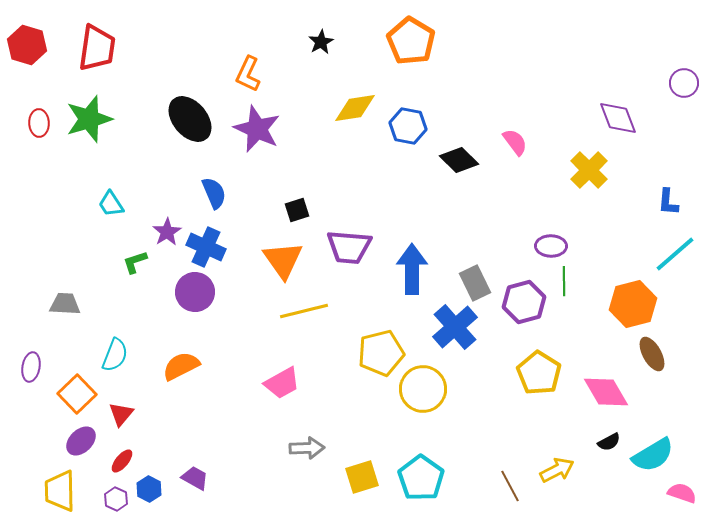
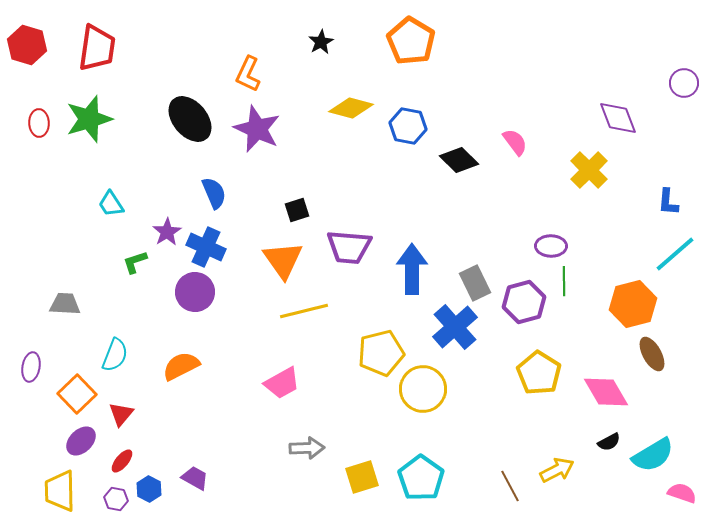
yellow diamond at (355, 108): moved 4 px left; rotated 24 degrees clockwise
purple hexagon at (116, 499): rotated 15 degrees counterclockwise
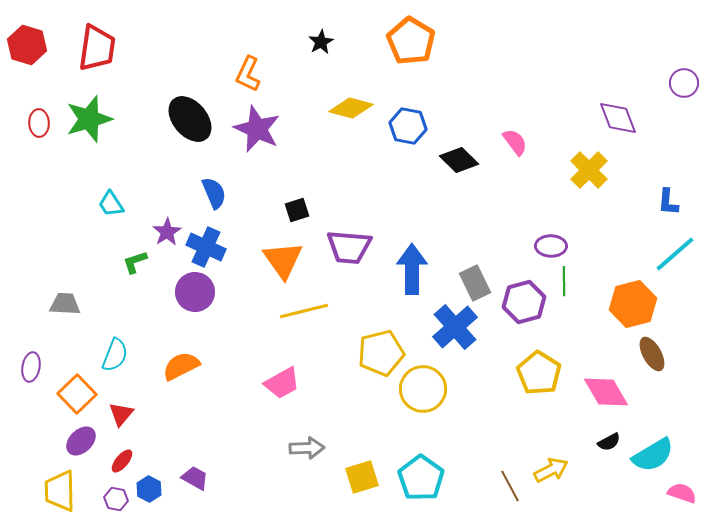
yellow arrow at (557, 470): moved 6 px left
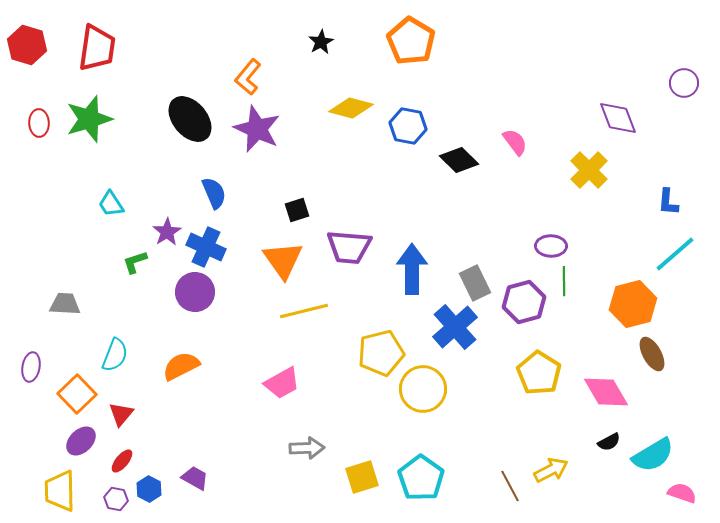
orange L-shape at (248, 74): moved 3 px down; rotated 15 degrees clockwise
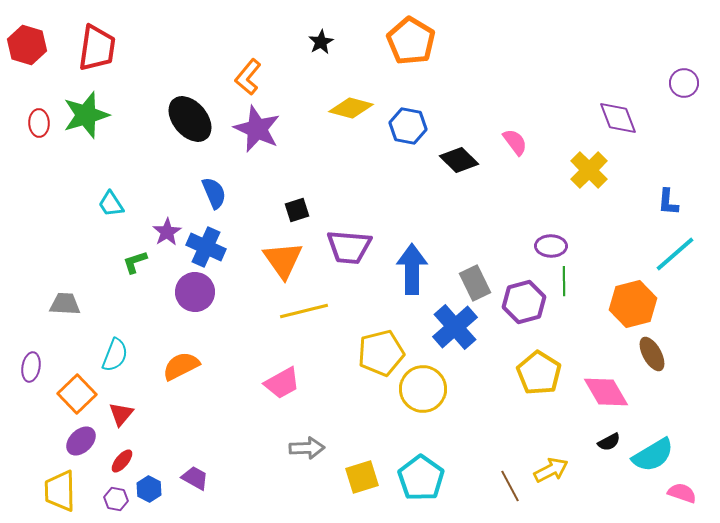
green star at (89, 119): moved 3 px left, 4 px up
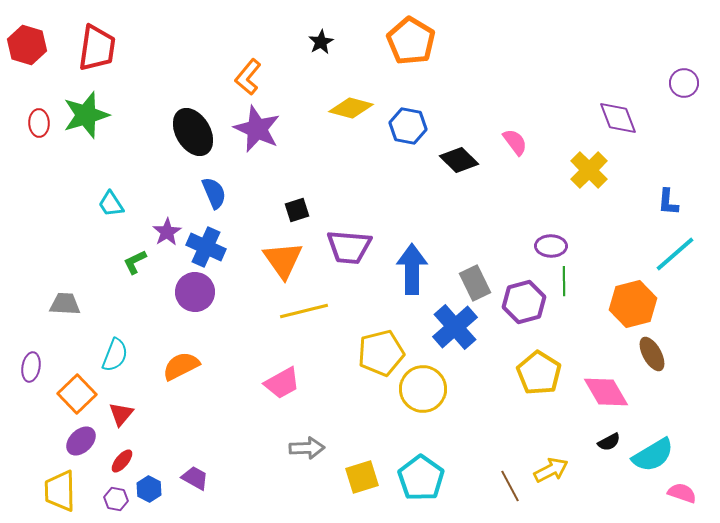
black ellipse at (190, 119): moved 3 px right, 13 px down; rotated 9 degrees clockwise
green L-shape at (135, 262): rotated 8 degrees counterclockwise
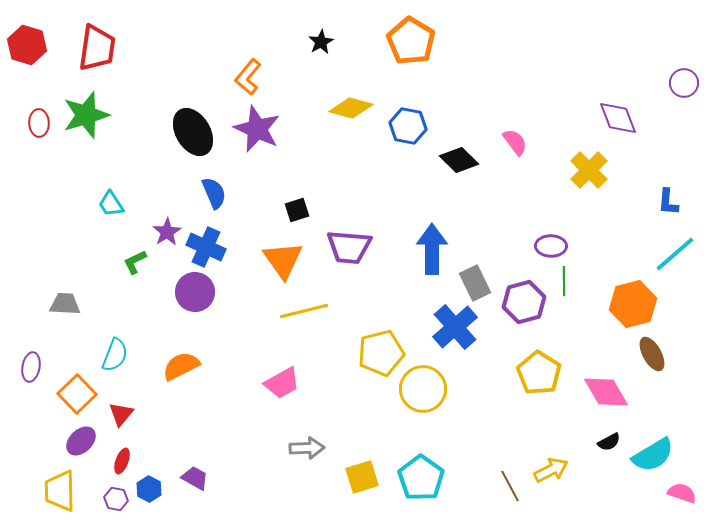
blue arrow at (412, 269): moved 20 px right, 20 px up
red ellipse at (122, 461): rotated 20 degrees counterclockwise
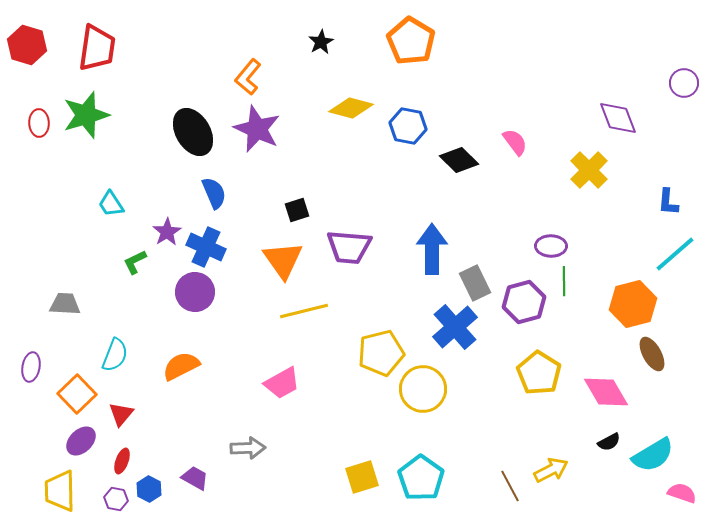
gray arrow at (307, 448): moved 59 px left
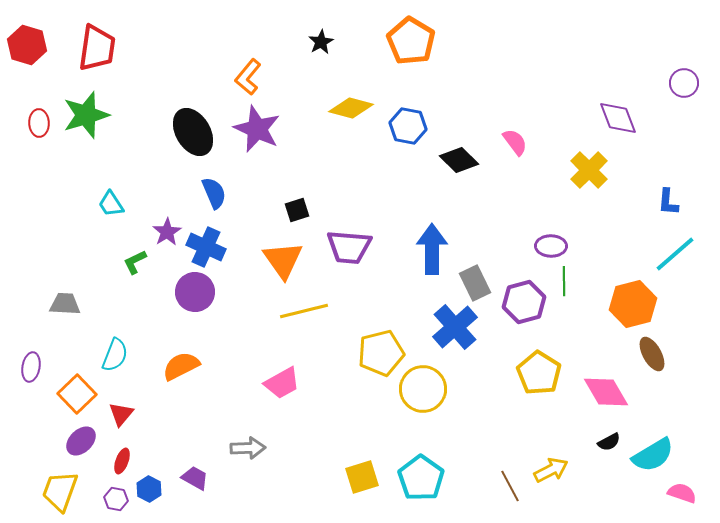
yellow trapezoid at (60, 491): rotated 21 degrees clockwise
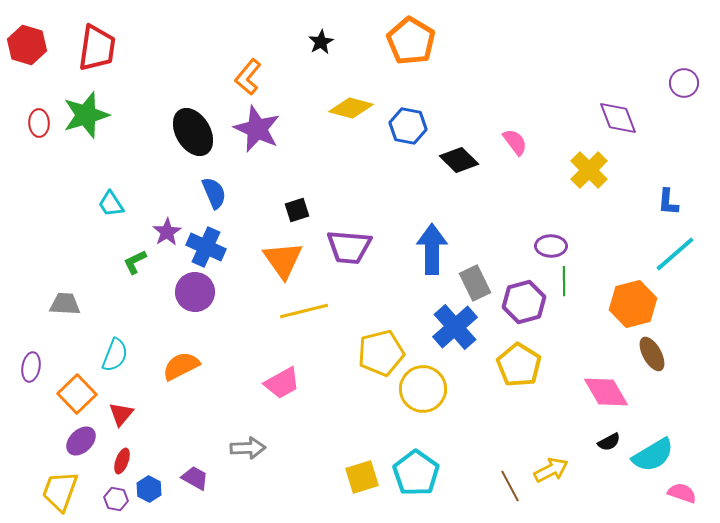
yellow pentagon at (539, 373): moved 20 px left, 8 px up
cyan pentagon at (421, 478): moved 5 px left, 5 px up
